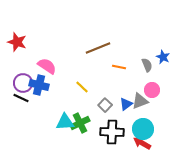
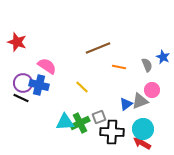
gray square: moved 6 px left, 12 px down; rotated 24 degrees clockwise
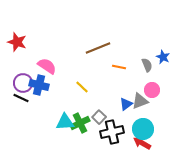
gray square: rotated 24 degrees counterclockwise
black cross: rotated 15 degrees counterclockwise
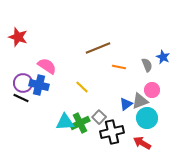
red star: moved 1 px right, 5 px up
cyan circle: moved 4 px right, 11 px up
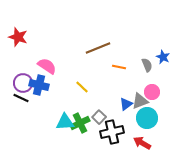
pink circle: moved 2 px down
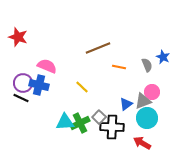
pink semicircle: rotated 12 degrees counterclockwise
gray triangle: moved 3 px right
black cross: moved 5 px up; rotated 15 degrees clockwise
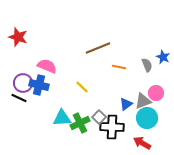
pink circle: moved 4 px right, 1 px down
black line: moved 2 px left
cyan triangle: moved 3 px left, 4 px up
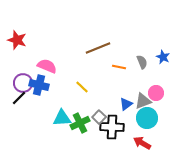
red star: moved 1 px left, 3 px down
gray semicircle: moved 5 px left, 3 px up
black line: rotated 70 degrees counterclockwise
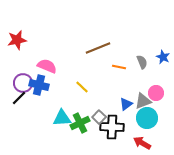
red star: rotated 30 degrees counterclockwise
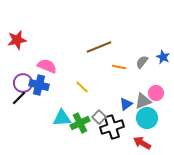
brown line: moved 1 px right, 1 px up
gray semicircle: rotated 120 degrees counterclockwise
black cross: rotated 20 degrees counterclockwise
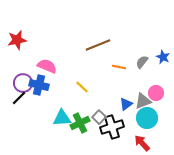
brown line: moved 1 px left, 2 px up
red arrow: rotated 18 degrees clockwise
